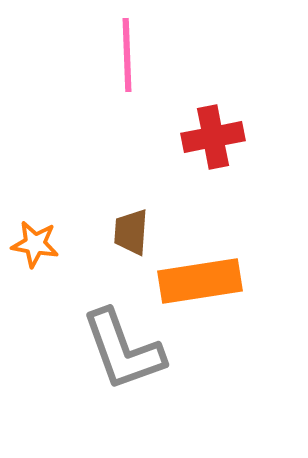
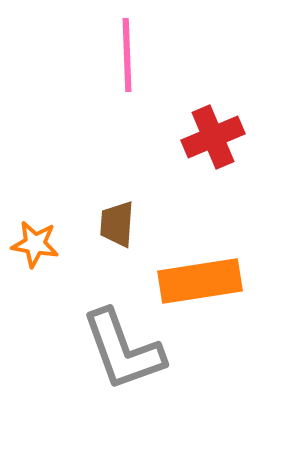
red cross: rotated 12 degrees counterclockwise
brown trapezoid: moved 14 px left, 8 px up
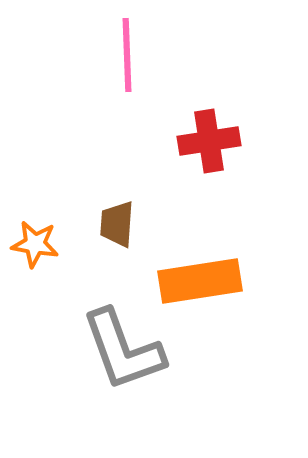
red cross: moved 4 px left, 4 px down; rotated 14 degrees clockwise
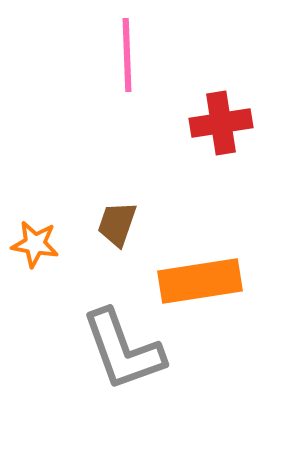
red cross: moved 12 px right, 18 px up
brown trapezoid: rotated 15 degrees clockwise
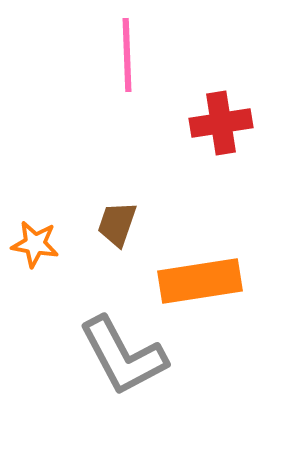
gray L-shape: moved 6 px down; rotated 8 degrees counterclockwise
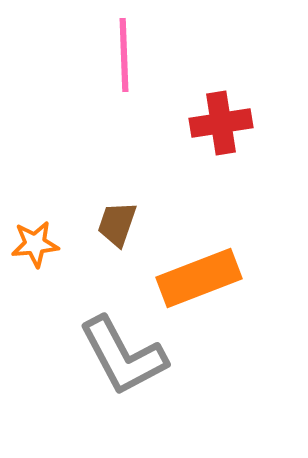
pink line: moved 3 px left
orange star: rotated 15 degrees counterclockwise
orange rectangle: moved 1 px left, 3 px up; rotated 12 degrees counterclockwise
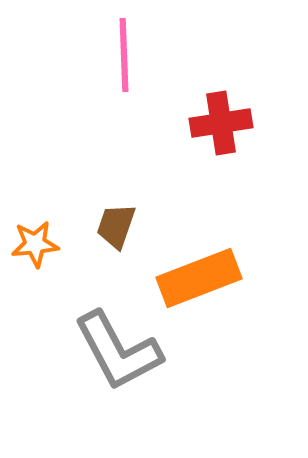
brown trapezoid: moved 1 px left, 2 px down
gray L-shape: moved 5 px left, 5 px up
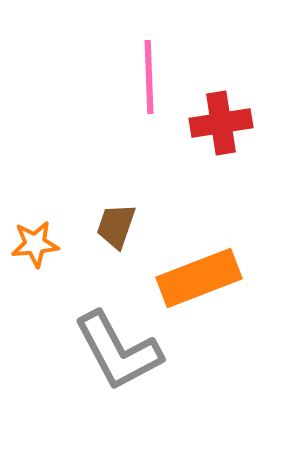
pink line: moved 25 px right, 22 px down
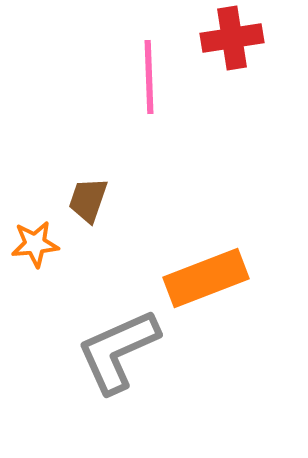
red cross: moved 11 px right, 85 px up
brown trapezoid: moved 28 px left, 26 px up
orange rectangle: moved 7 px right
gray L-shape: rotated 94 degrees clockwise
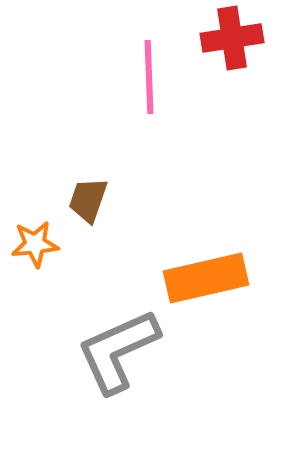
orange rectangle: rotated 8 degrees clockwise
